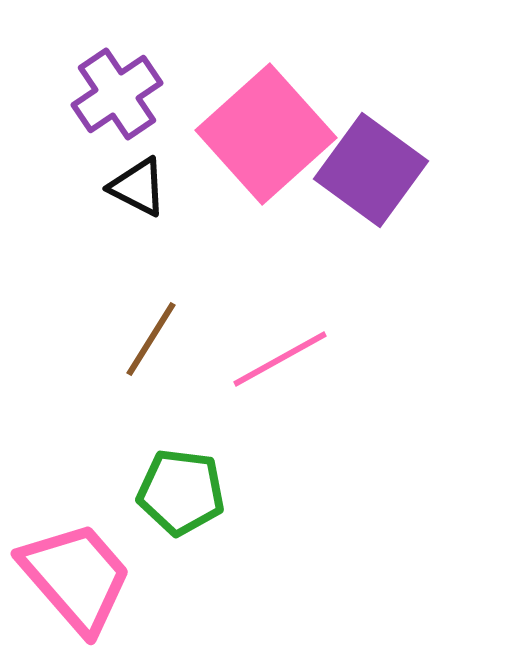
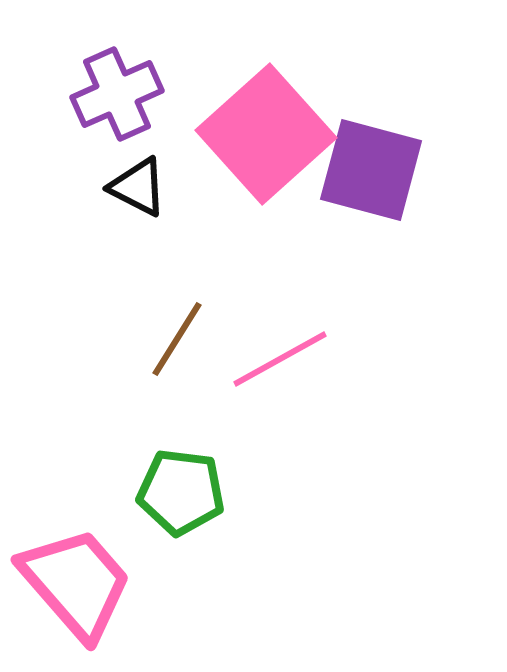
purple cross: rotated 10 degrees clockwise
purple square: rotated 21 degrees counterclockwise
brown line: moved 26 px right
pink trapezoid: moved 6 px down
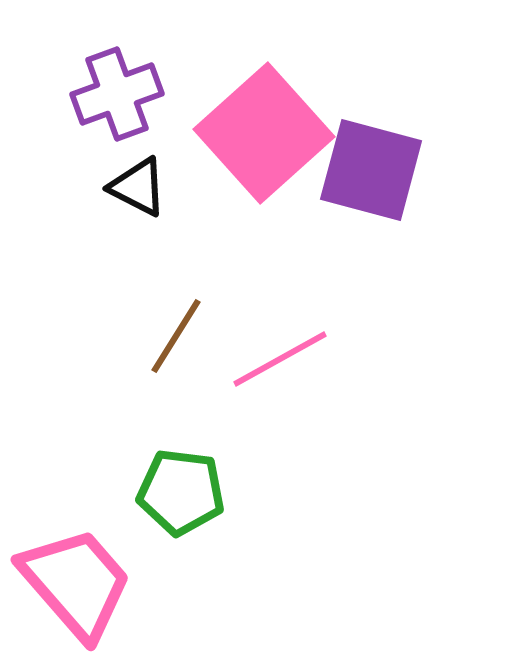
purple cross: rotated 4 degrees clockwise
pink square: moved 2 px left, 1 px up
brown line: moved 1 px left, 3 px up
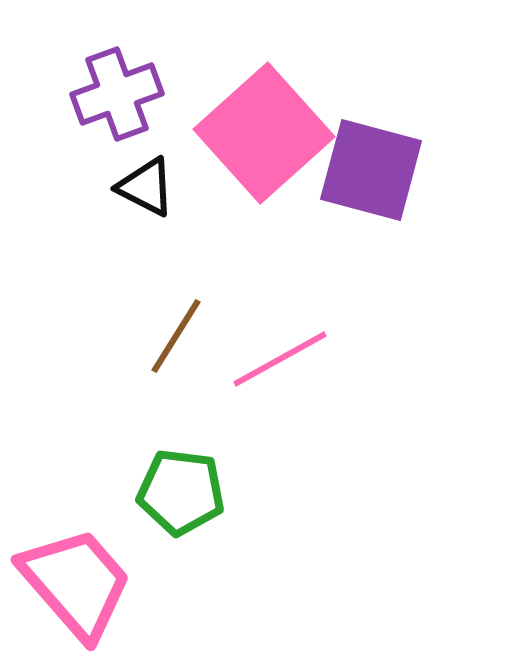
black triangle: moved 8 px right
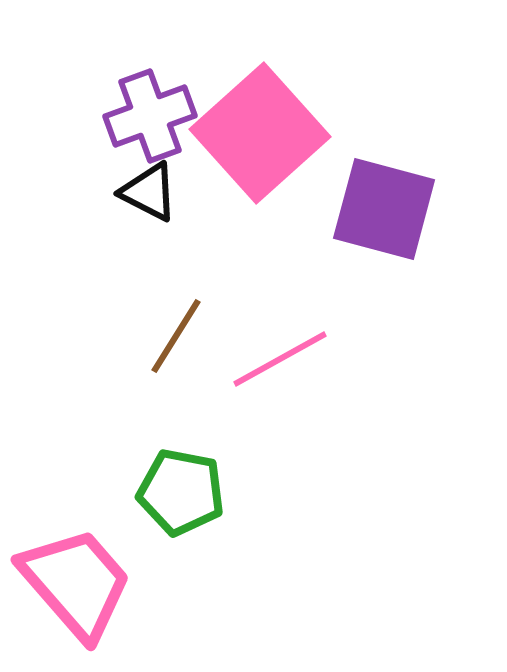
purple cross: moved 33 px right, 22 px down
pink square: moved 4 px left
purple square: moved 13 px right, 39 px down
black triangle: moved 3 px right, 5 px down
green pentagon: rotated 4 degrees clockwise
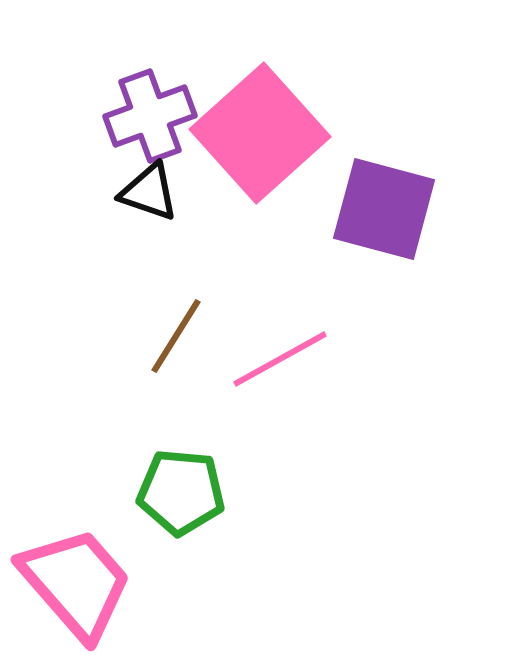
black triangle: rotated 8 degrees counterclockwise
green pentagon: rotated 6 degrees counterclockwise
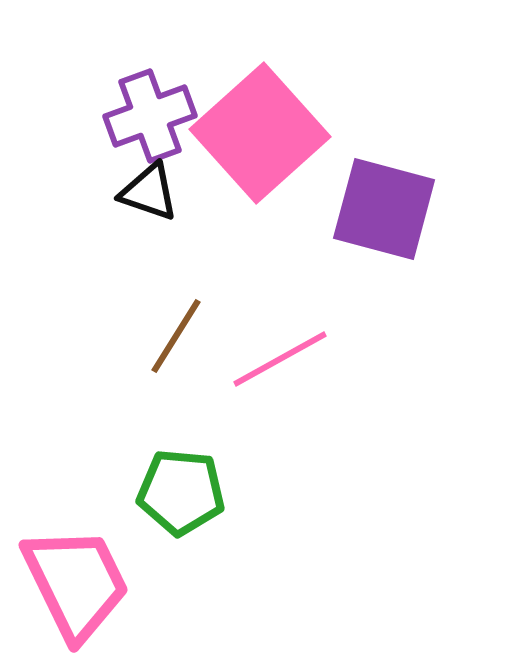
pink trapezoid: rotated 15 degrees clockwise
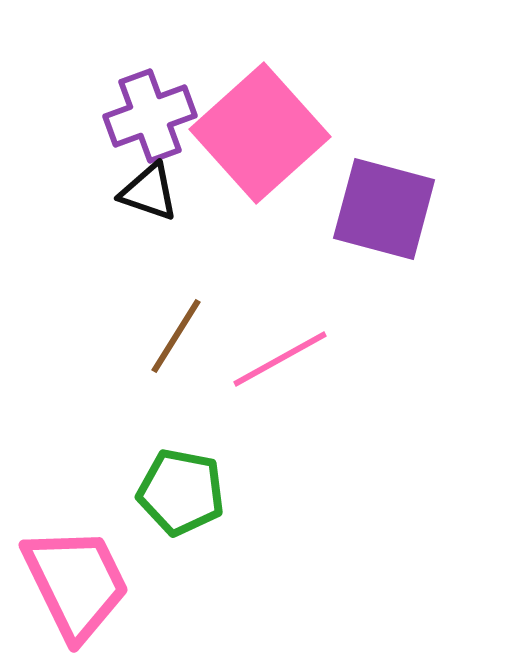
green pentagon: rotated 6 degrees clockwise
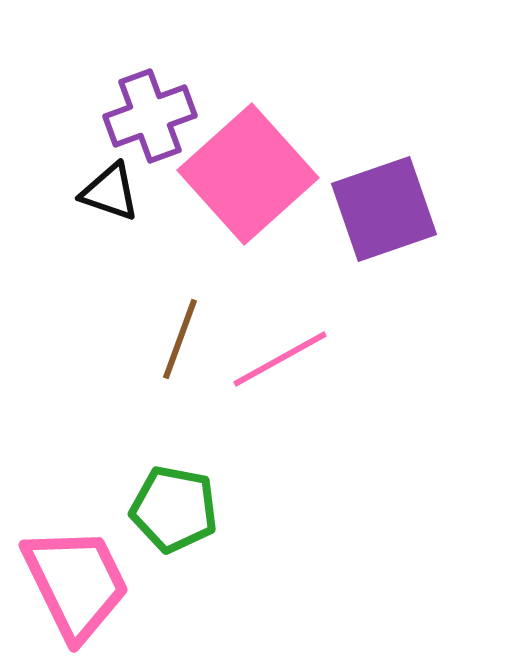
pink square: moved 12 px left, 41 px down
black triangle: moved 39 px left
purple square: rotated 34 degrees counterclockwise
brown line: moved 4 px right, 3 px down; rotated 12 degrees counterclockwise
green pentagon: moved 7 px left, 17 px down
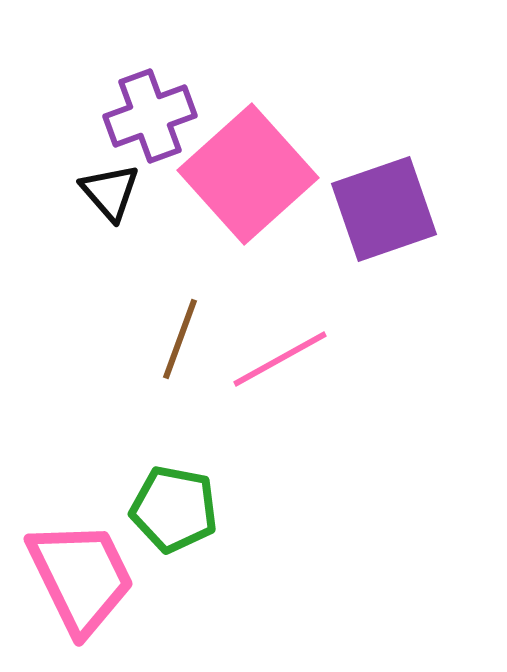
black triangle: rotated 30 degrees clockwise
pink trapezoid: moved 5 px right, 6 px up
